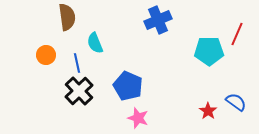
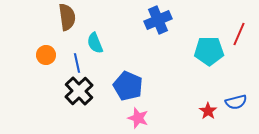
red line: moved 2 px right
blue semicircle: rotated 130 degrees clockwise
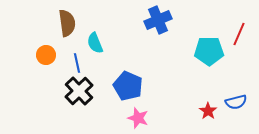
brown semicircle: moved 6 px down
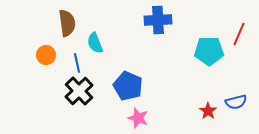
blue cross: rotated 20 degrees clockwise
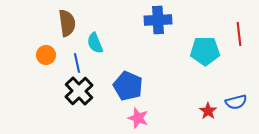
red line: rotated 30 degrees counterclockwise
cyan pentagon: moved 4 px left
